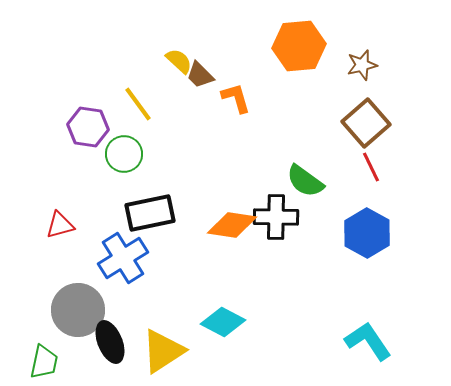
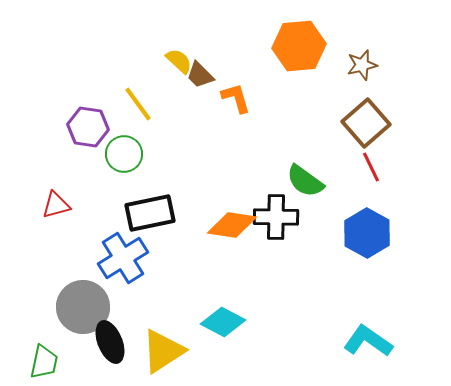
red triangle: moved 4 px left, 20 px up
gray circle: moved 5 px right, 3 px up
cyan L-shape: rotated 21 degrees counterclockwise
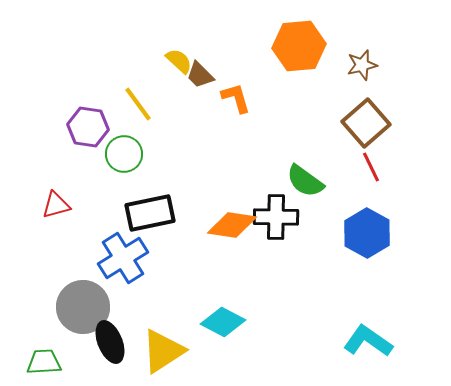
green trapezoid: rotated 105 degrees counterclockwise
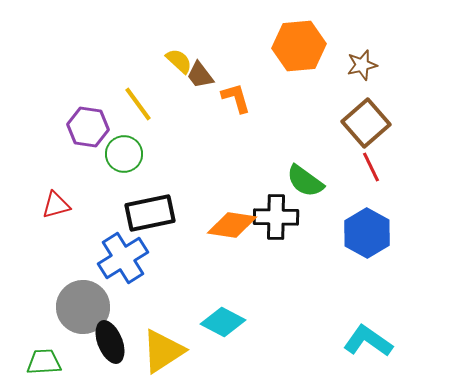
brown trapezoid: rotated 8 degrees clockwise
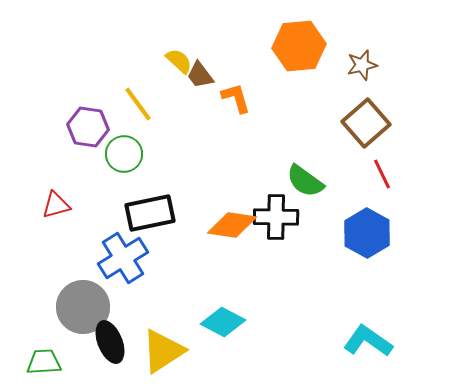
red line: moved 11 px right, 7 px down
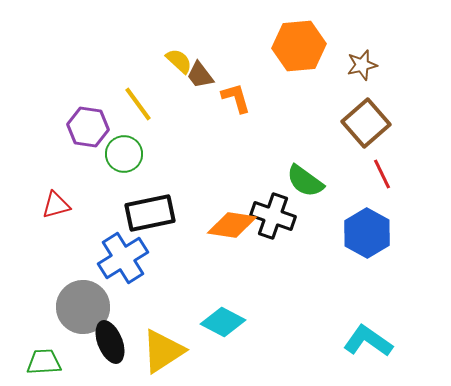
black cross: moved 3 px left, 1 px up; rotated 18 degrees clockwise
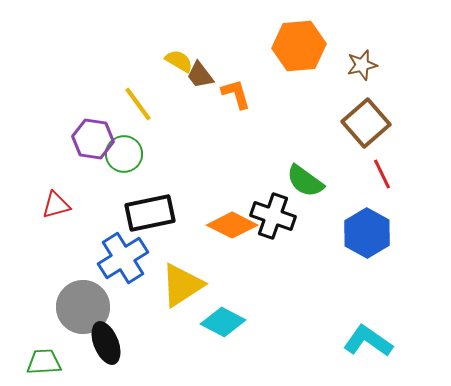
yellow semicircle: rotated 12 degrees counterclockwise
orange L-shape: moved 4 px up
purple hexagon: moved 5 px right, 12 px down
orange diamond: rotated 18 degrees clockwise
black ellipse: moved 4 px left, 1 px down
yellow triangle: moved 19 px right, 66 px up
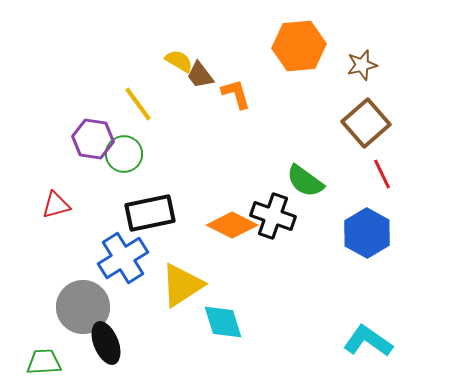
cyan diamond: rotated 45 degrees clockwise
